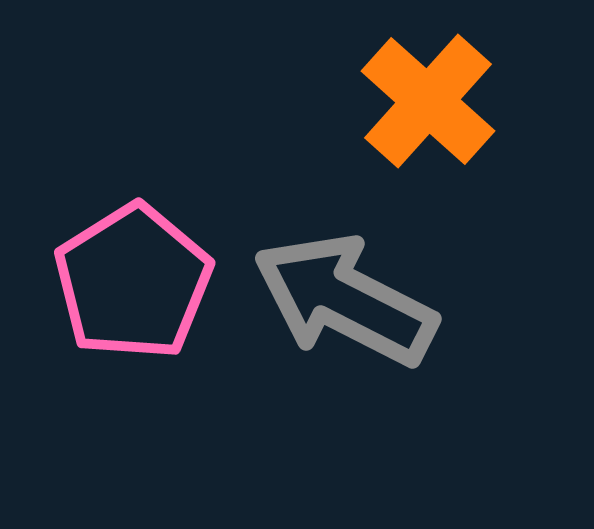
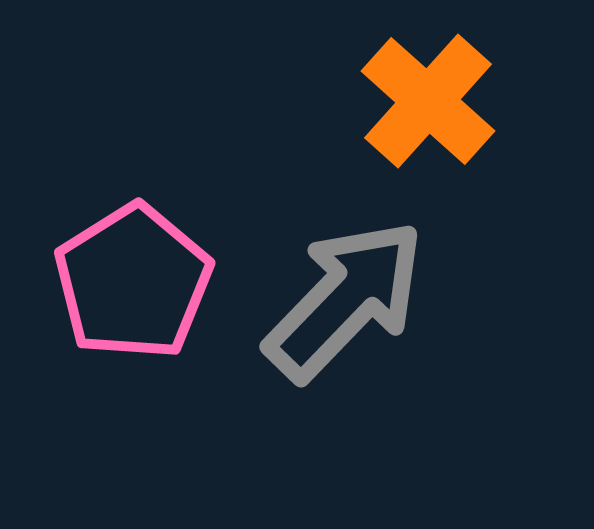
gray arrow: rotated 107 degrees clockwise
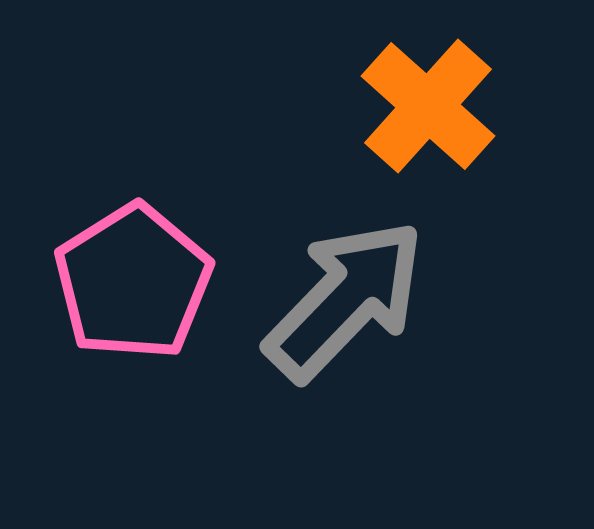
orange cross: moved 5 px down
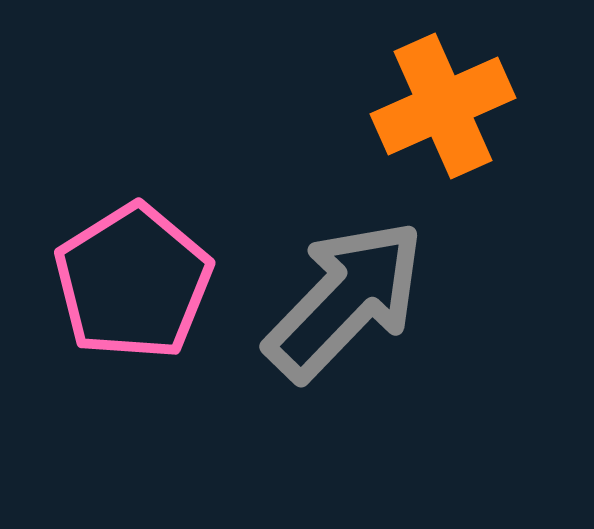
orange cross: moved 15 px right; rotated 24 degrees clockwise
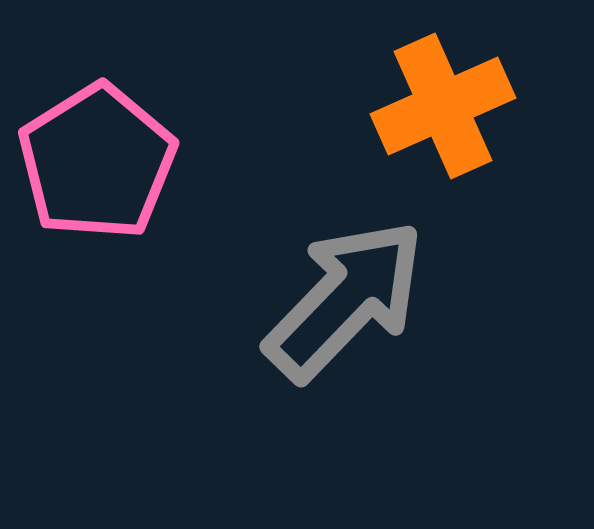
pink pentagon: moved 36 px left, 120 px up
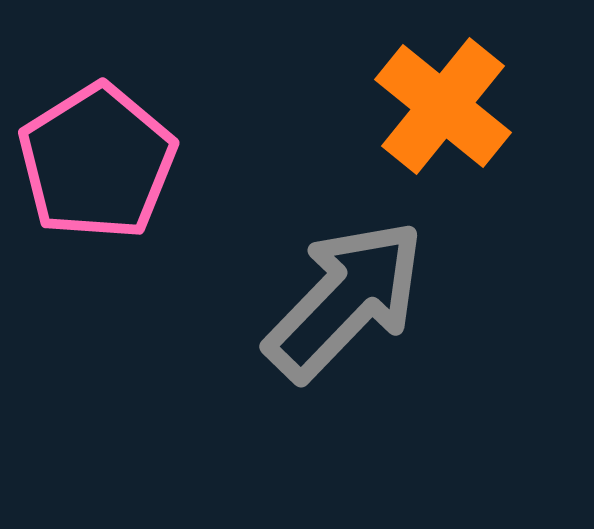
orange cross: rotated 27 degrees counterclockwise
